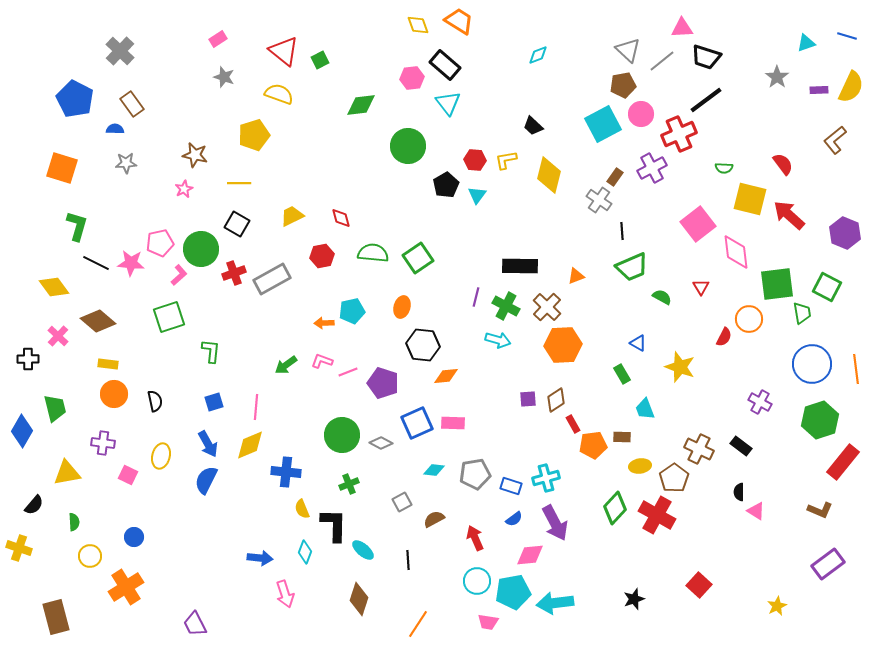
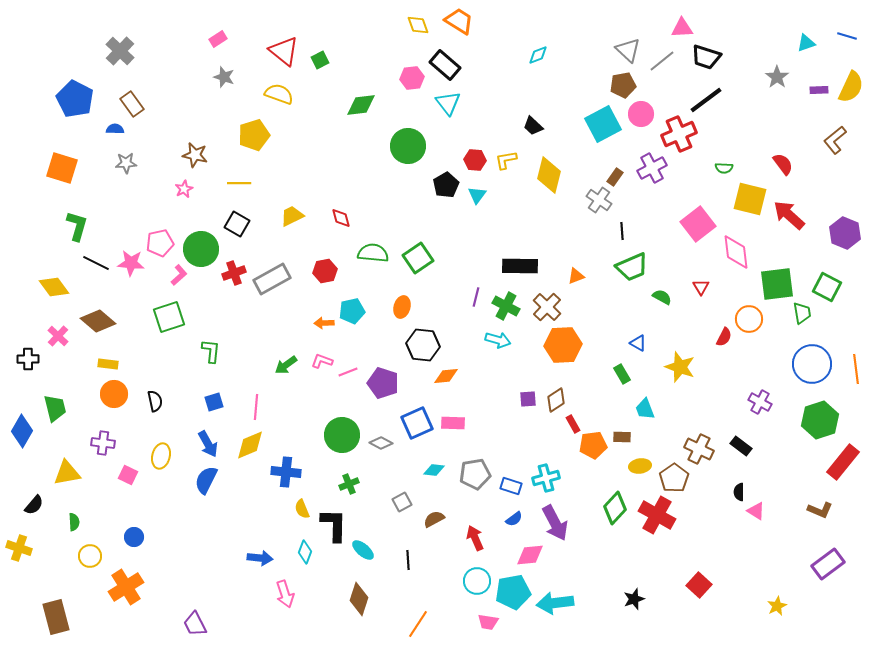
red hexagon at (322, 256): moved 3 px right, 15 px down
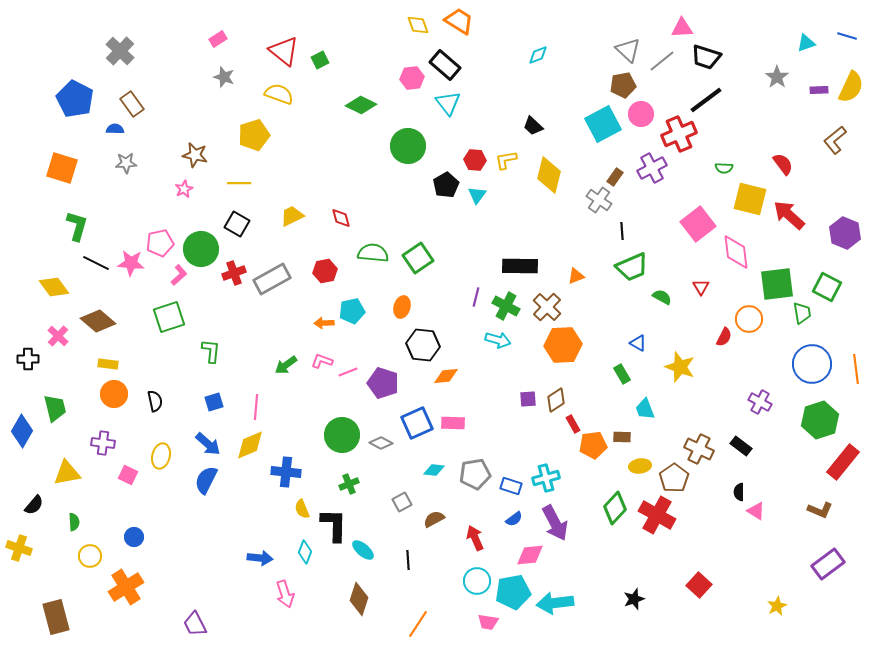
green diamond at (361, 105): rotated 32 degrees clockwise
blue arrow at (208, 444): rotated 20 degrees counterclockwise
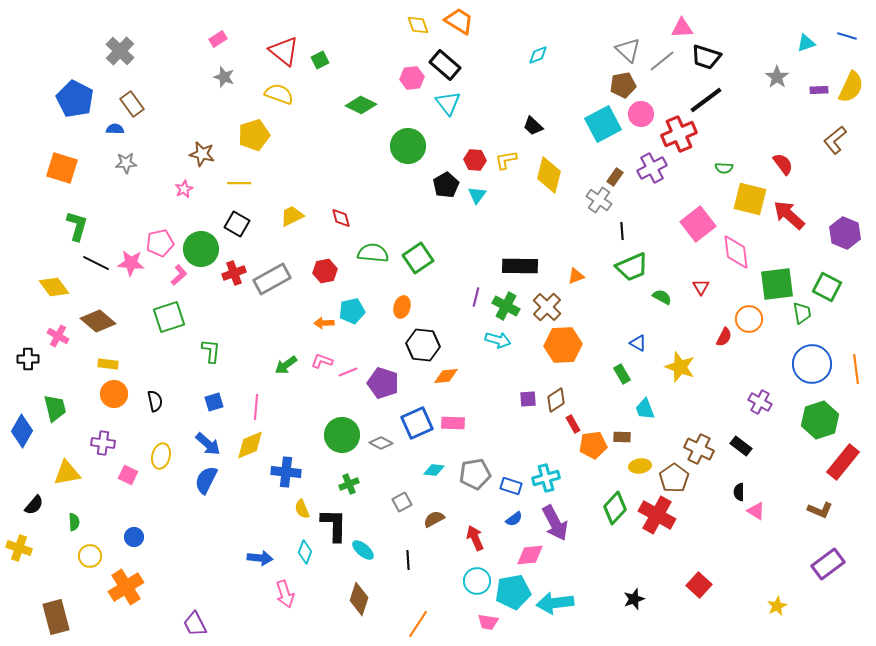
brown star at (195, 155): moved 7 px right, 1 px up
pink cross at (58, 336): rotated 15 degrees counterclockwise
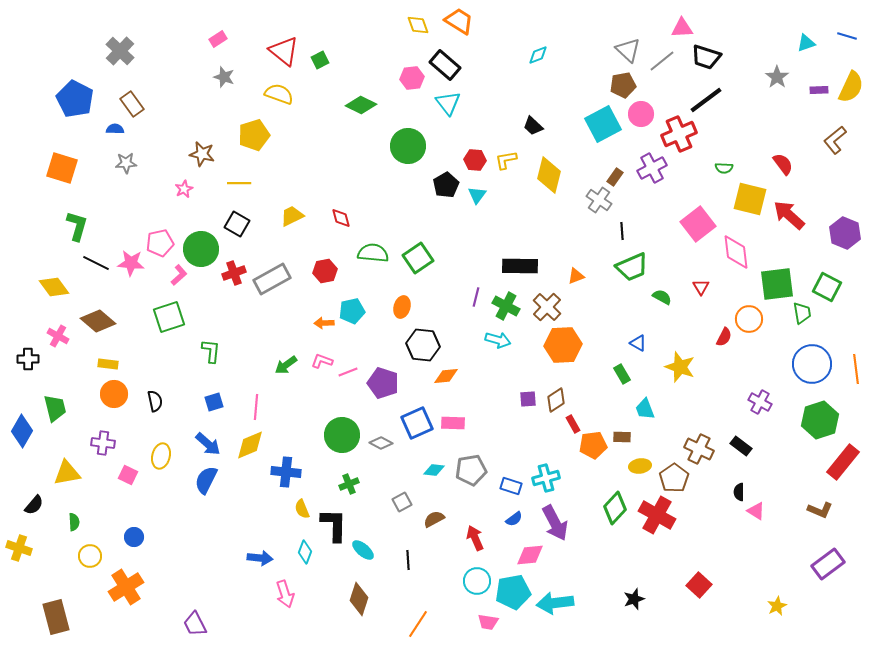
gray pentagon at (475, 474): moved 4 px left, 4 px up
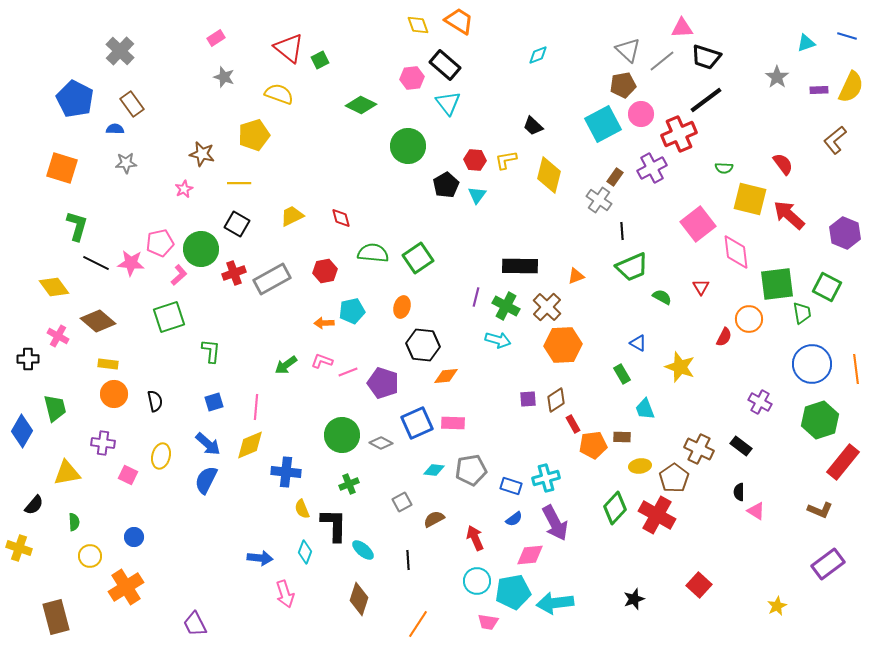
pink rectangle at (218, 39): moved 2 px left, 1 px up
red triangle at (284, 51): moved 5 px right, 3 px up
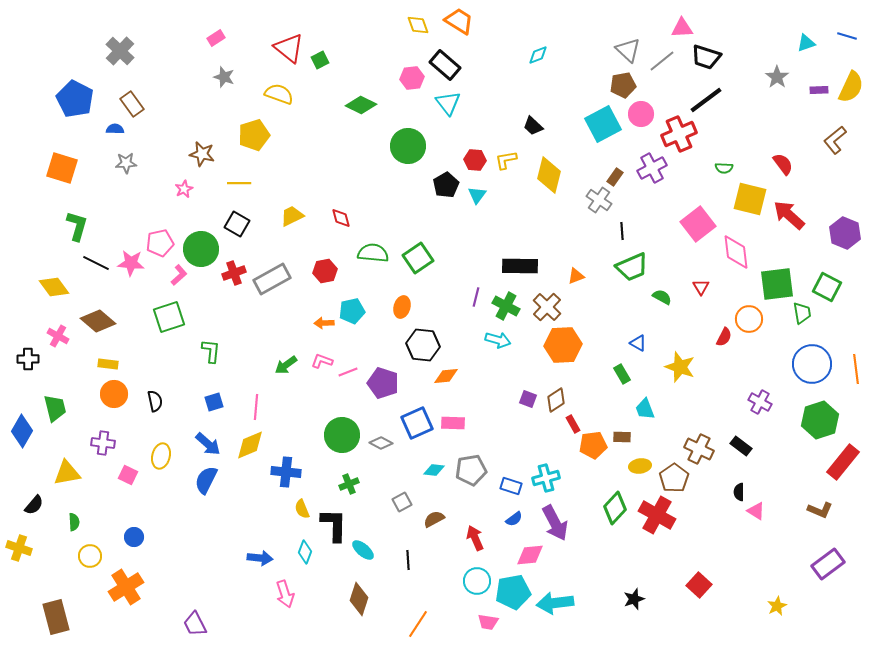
purple square at (528, 399): rotated 24 degrees clockwise
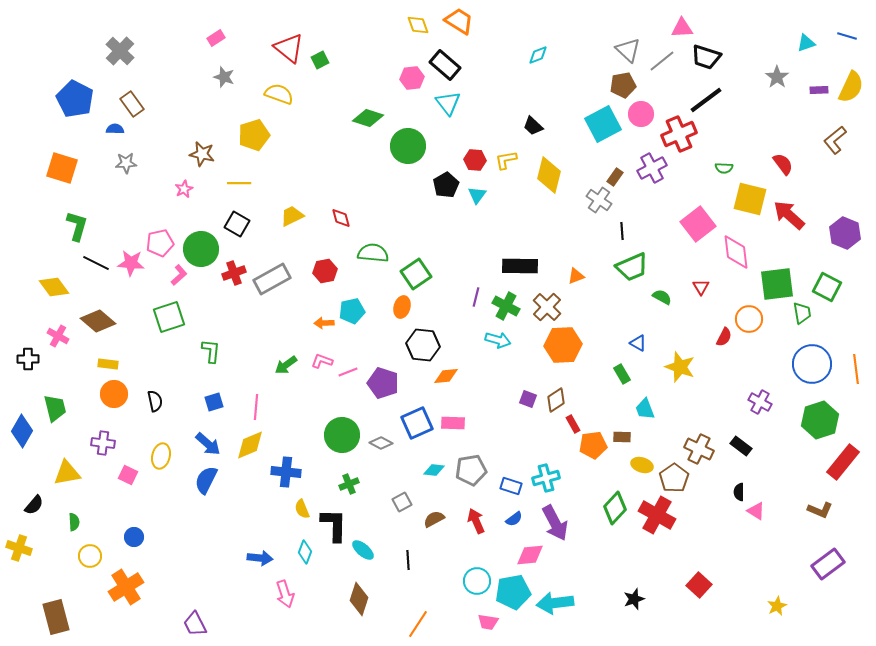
green diamond at (361, 105): moved 7 px right, 13 px down; rotated 8 degrees counterclockwise
green square at (418, 258): moved 2 px left, 16 px down
yellow ellipse at (640, 466): moved 2 px right, 1 px up; rotated 25 degrees clockwise
red arrow at (475, 538): moved 1 px right, 17 px up
